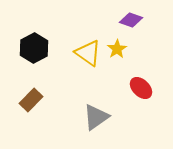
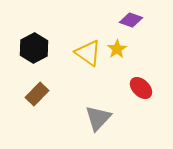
brown rectangle: moved 6 px right, 6 px up
gray triangle: moved 2 px right, 1 px down; rotated 12 degrees counterclockwise
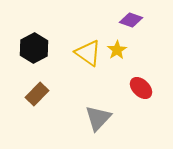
yellow star: moved 1 px down
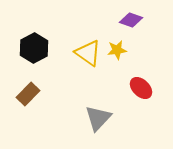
yellow star: rotated 24 degrees clockwise
brown rectangle: moved 9 px left
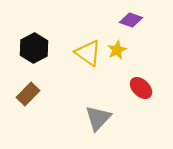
yellow star: rotated 18 degrees counterclockwise
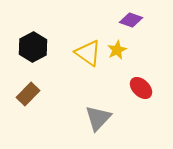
black hexagon: moved 1 px left, 1 px up
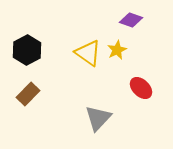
black hexagon: moved 6 px left, 3 px down
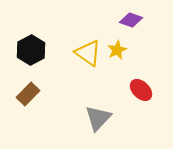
black hexagon: moved 4 px right
red ellipse: moved 2 px down
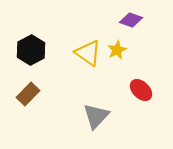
gray triangle: moved 2 px left, 2 px up
